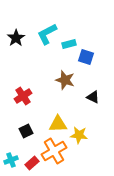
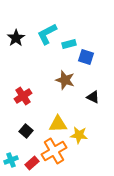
black square: rotated 24 degrees counterclockwise
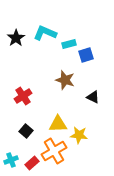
cyan L-shape: moved 2 px left, 1 px up; rotated 50 degrees clockwise
blue square: moved 2 px up; rotated 35 degrees counterclockwise
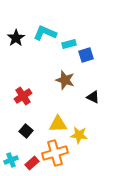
orange cross: moved 1 px right, 2 px down; rotated 15 degrees clockwise
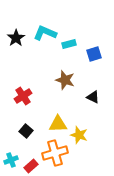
blue square: moved 8 px right, 1 px up
yellow star: rotated 12 degrees clockwise
red rectangle: moved 1 px left, 3 px down
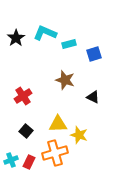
red rectangle: moved 2 px left, 4 px up; rotated 24 degrees counterclockwise
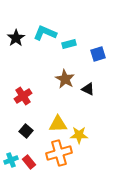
blue square: moved 4 px right
brown star: moved 1 px up; rotated 12 degrees clockwise
black triangle: moved 5 px left, 8 px up
yellow star: rotated 18 degrees counterclockwise
orange cross: moved 4 px right
red rectangle: rotated 64 degrees counterclockwise
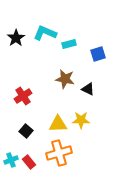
brown star: rotated 18 degrees counterclockwise
yellow star: moved 2 px right, 15 px up
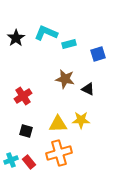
cyan L-shape: moved 1 px right
black square: rotated 24 degrees counterclockwise
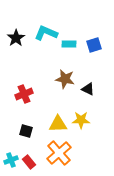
cyan rectangle: rotated 16 degrees clockwise
blue square: moved 4 px left, 9 px up
red cross: moved 1 px right, 2 px up; rotated 12 degrees clockwise
orange cross: rotated 25 degrees counterclockwise
